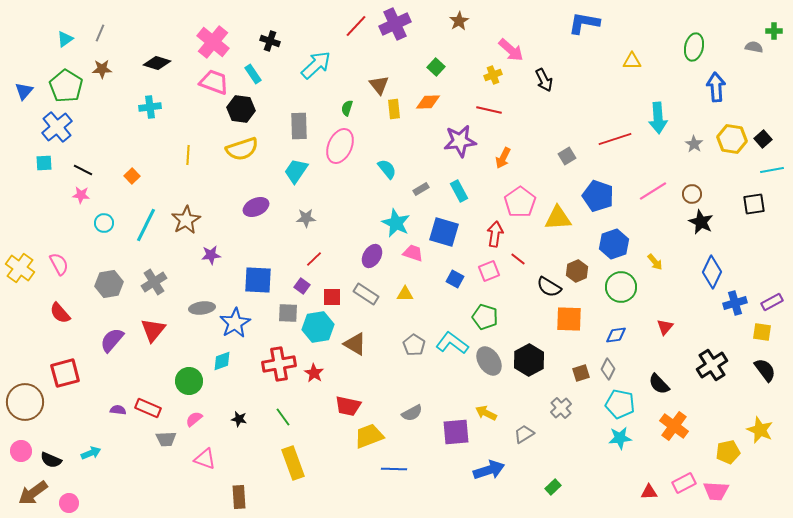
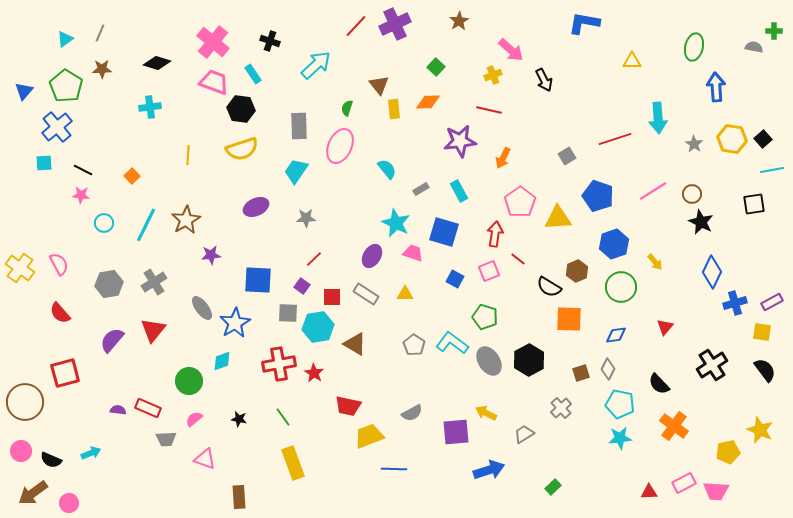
gray ellipse at (202, 308): rotated 60 degrees clockwise
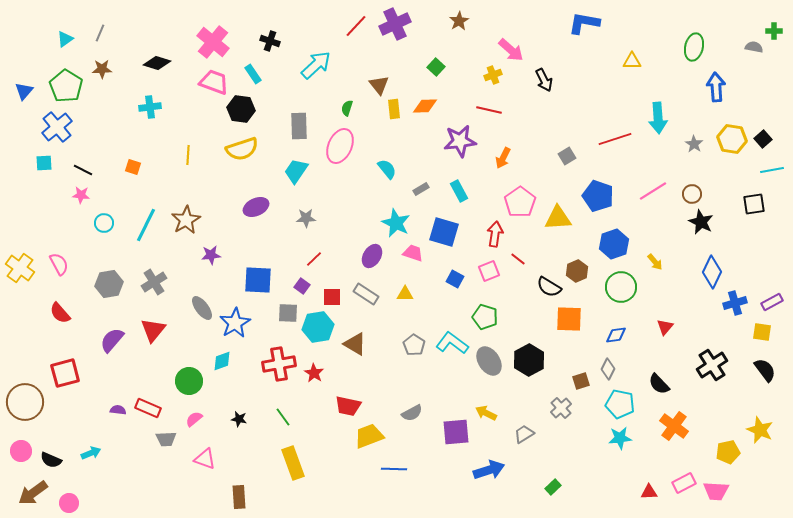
orange diamond at (428, 102): moved 3 px left, 4 px down
orange square at (132, 176): moved 1 px right, 9 px up; rotated 28 degrees counterclockwise
brown square at (581, 373): moved 8 px down
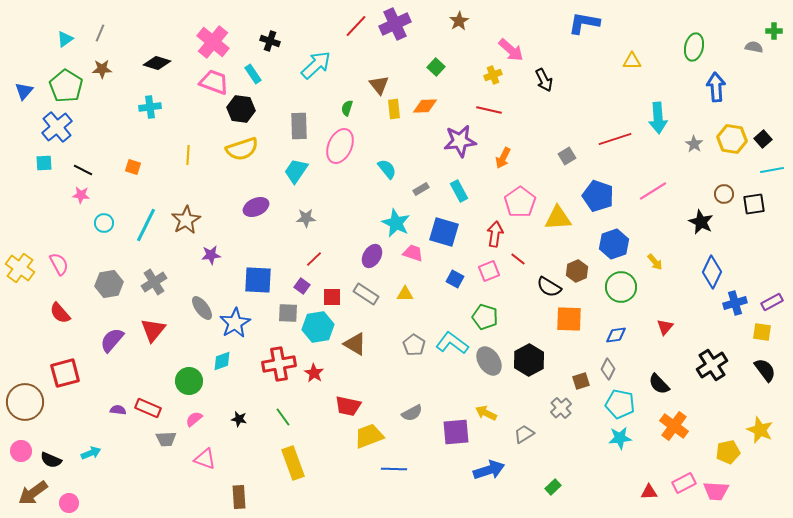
brown circle at (692, 194): moved 32 px right
